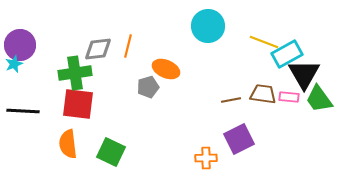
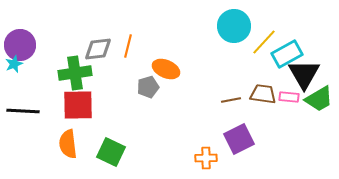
cyan circle: moved 26 px right
yellow line: rotated 68 degrees counterclockwise
green trapezoid: rotated 84 degrees counterclockwise
red square: moved 1 px down; rotated 8 degrees counterclockwise
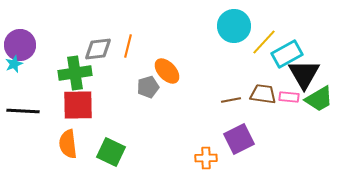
orange ellipse: moved 1 px right, 2 px down; rotated 24 degrees clockwise
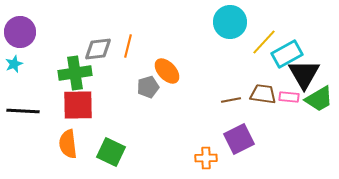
cyan circle: moved 4 px left, 4 px up
purple circle: moved 13 px up
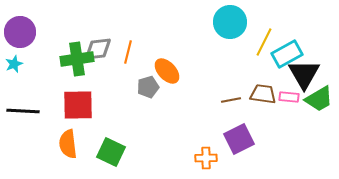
yellow line: rotated 16 degrees counterclockwise
orange line: moved 6 px down
green cross: moved 2 px right, 14 px up
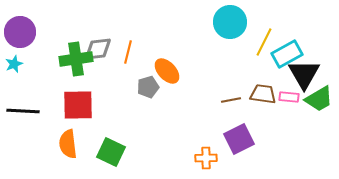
green cross: moved 1 px left
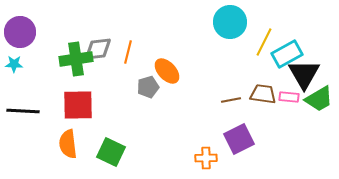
cyan star: rotated 24 degrees clockwise
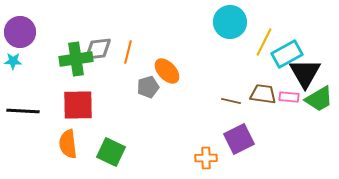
cyan star: moved 1 px left, 3 px up
black triangle: moved 1 px right, 1 px up
brown line: moved 1 px down; rotated 24 degrees clockwise
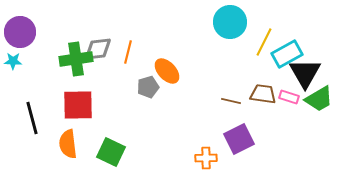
pink rectangle: rotated 12 degrees clockwise
black line: moved 9 px right, 7 px down; rotated 72 degrees clockwise
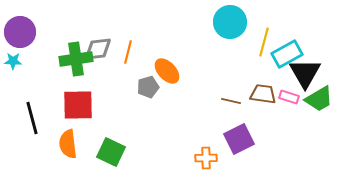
yellow line: rotated 12 degrees counterclockwise
